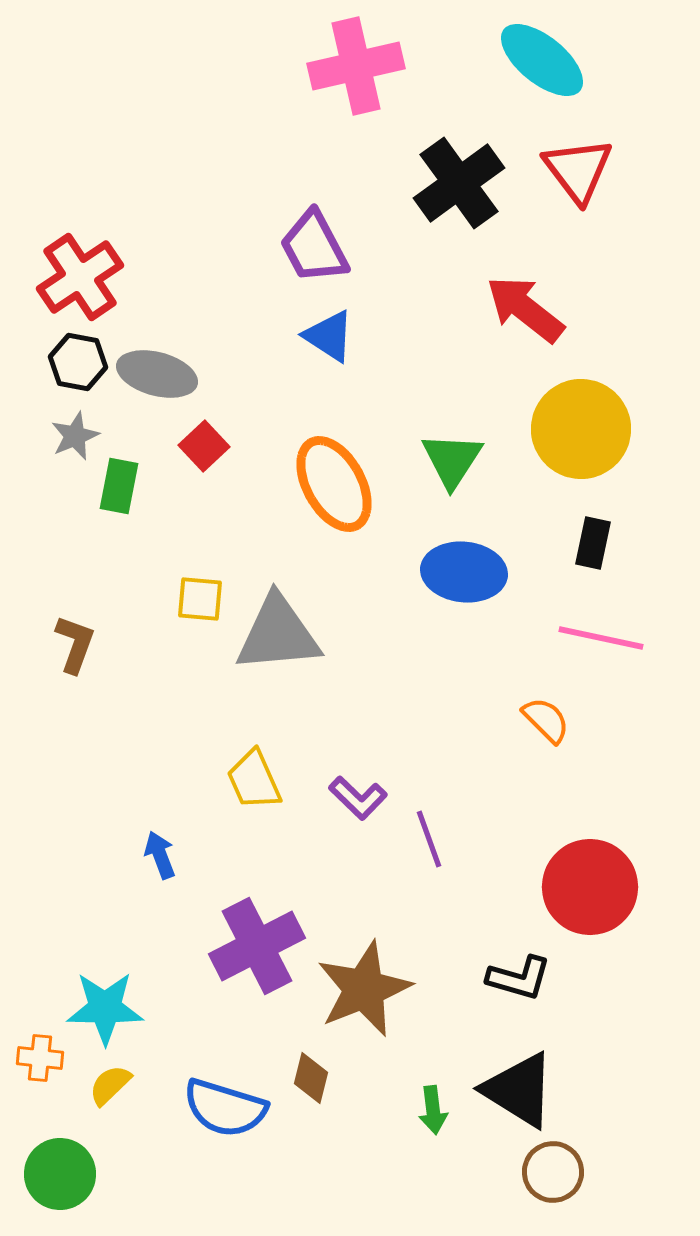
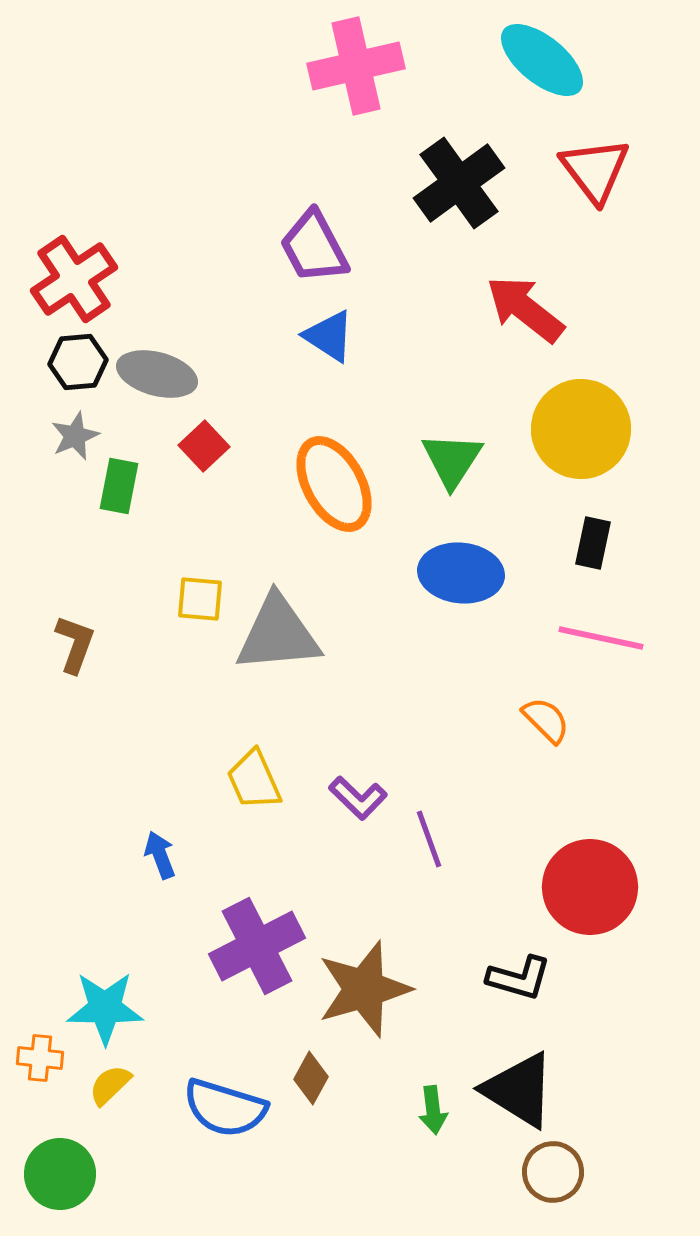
red triangle: moved 17 px right
red cross: moved 6 px left, 2 px down
black hexagon: rotated 16 degrees counterclockwise
blue ellipse: moved 3 px left, 1 px down
brown star: rotated 6 degrees clockwise
brown diamond: rotated 15 degrees clockwise
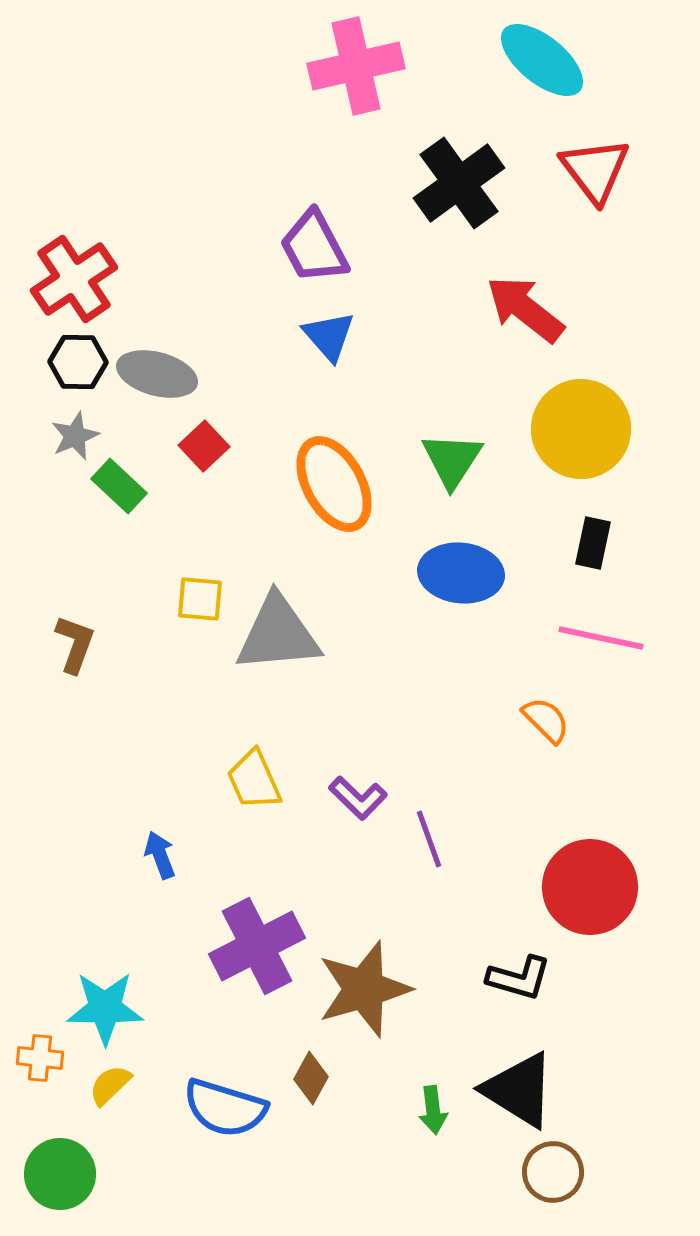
blue triangle: rotated 16 degrees clockwise
black hexagon: rotated 6 degrees clockwise
green rectangle: rotated 58 degrees counterclockwise
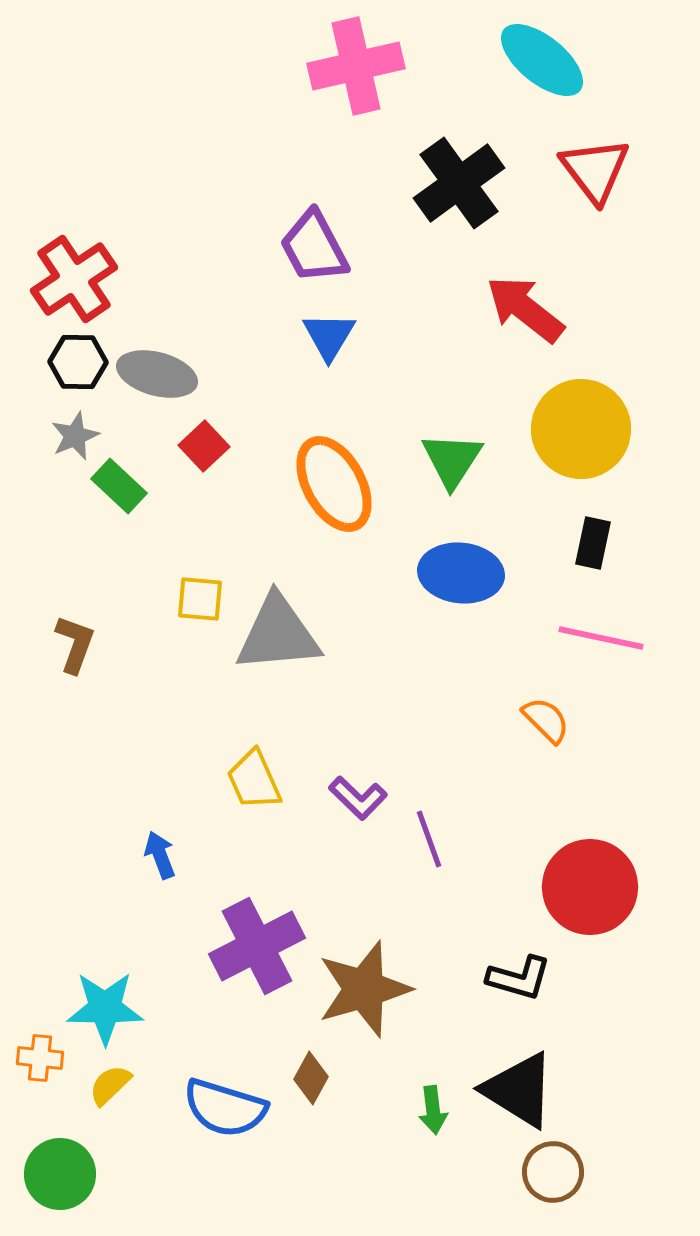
blue triangle: rotated 12 degrees clockwise
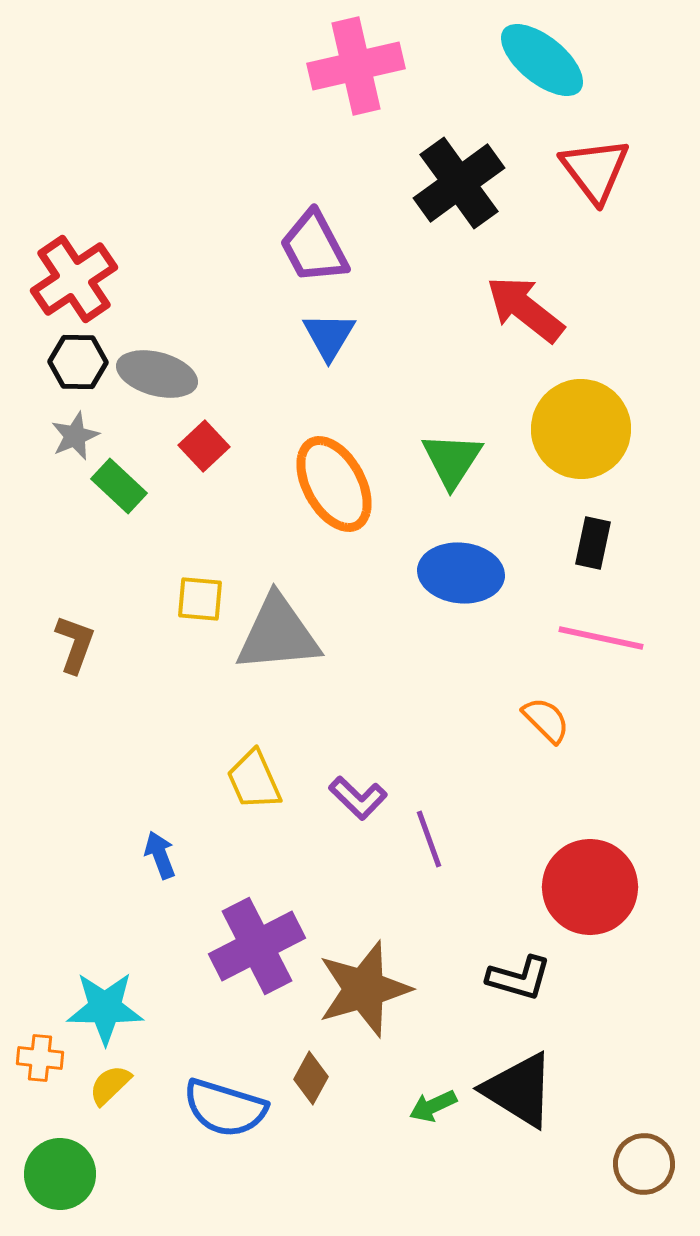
green arrow: moved 4 px up; rotated 72 degrees clockwise
brown circle: moved 91 px right, 8 px up
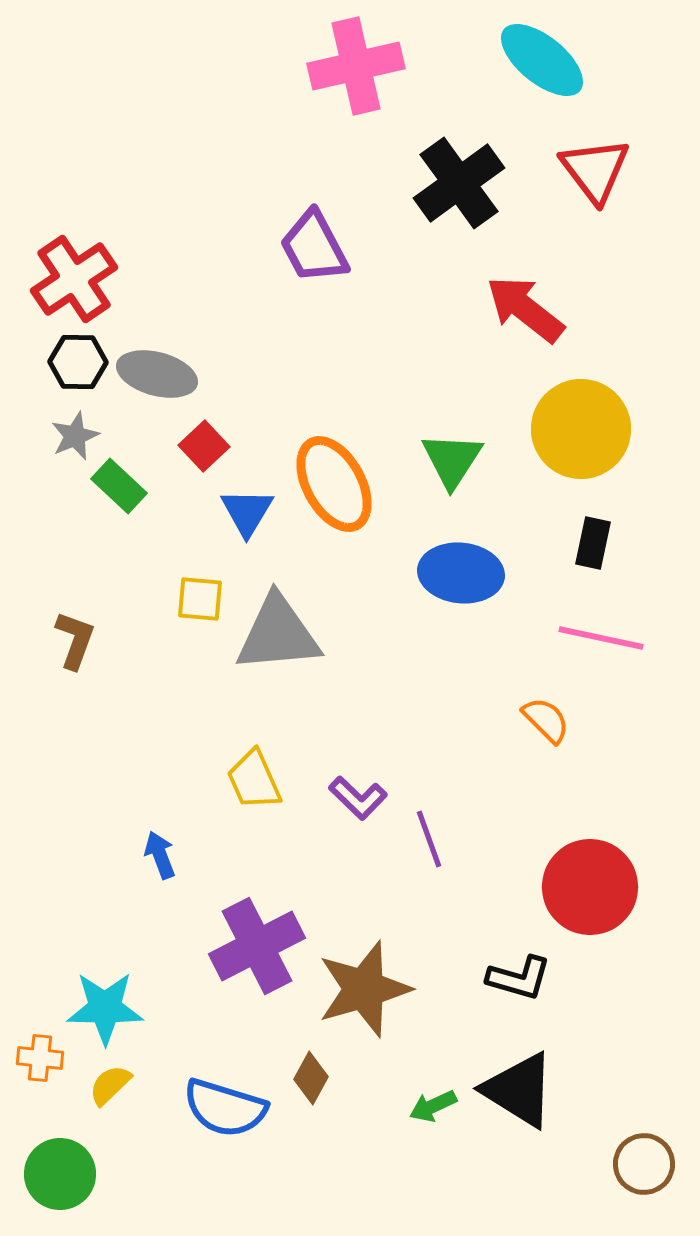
blue triangle: moved 82 px left, 176 px down
brown L-shape: moved 4 px up
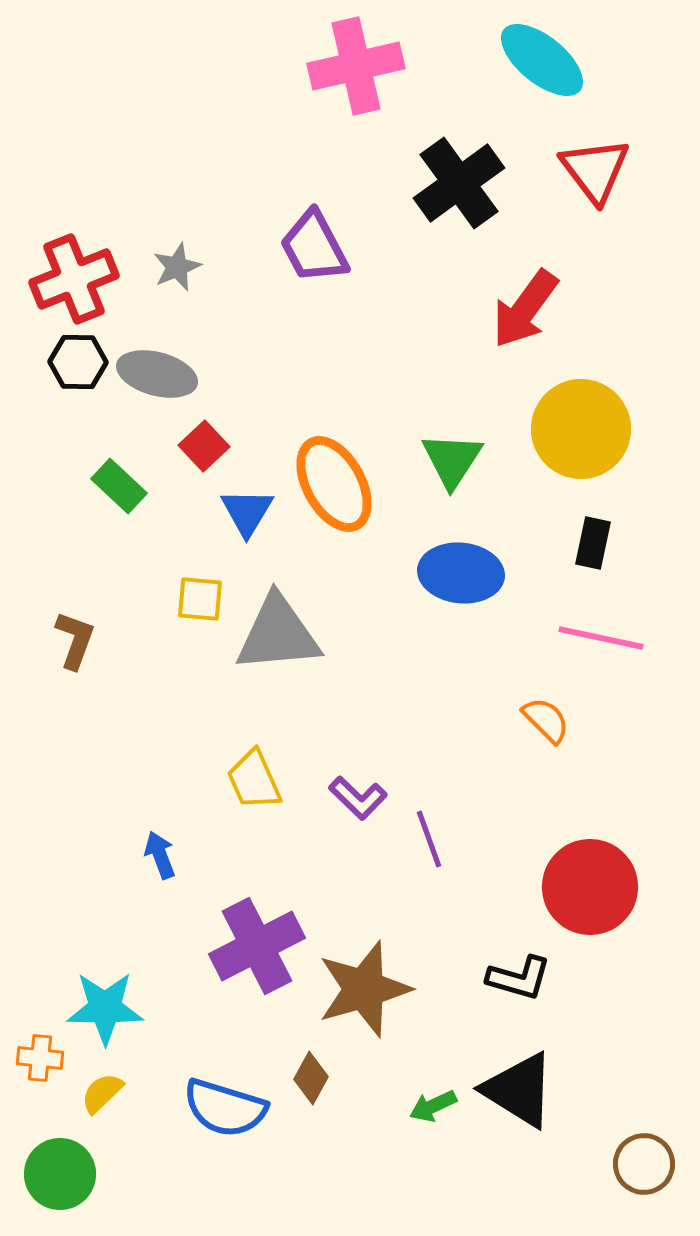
red cross: rotated 12 degrees clockwise
red arrow: rotated 92 degrees counterclockwise
gray star: moved 102 px right, 169 px up
yellow semicircle: moved 8 px left, 8 px down
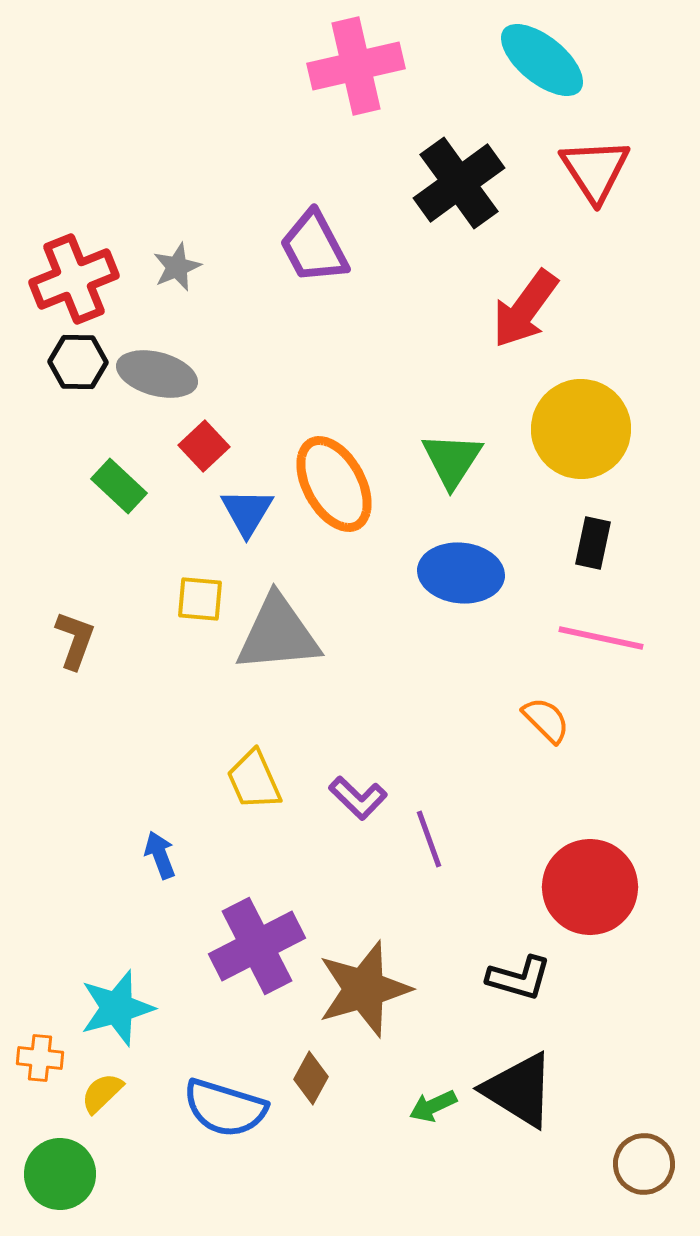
red triangle: rotated 4 degrees clockwise
cyan star: moved 12 px right; rotated 16 degrees counterclockwise
